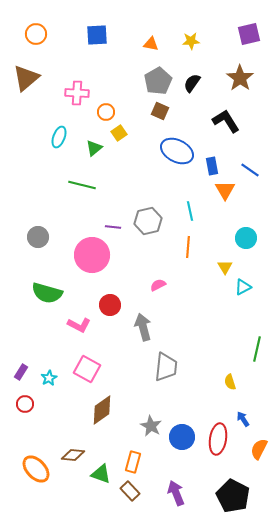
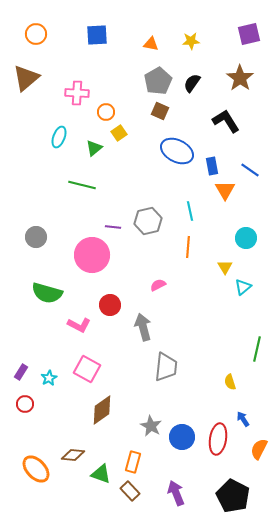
gray circle at (38, 237): moved 2 px left
cyan triangle at (243, 287): rotated 12 degrees counterclockwise
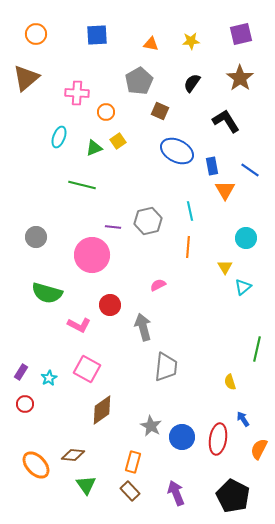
purple square at (249, 34): moved 8 px left
gray pentagon at (158, 81): moved 19 px left
yellow square at (119, 133): moved 1 px left, 8 px down
green triangle at (94, 148): rotated 18 degrees clockwise
orange ellipse at (36, 469): moved 4 px up
green triangle at (101, 474): moved 15 px left, 11 px down; rotated 35 degrees clockwise
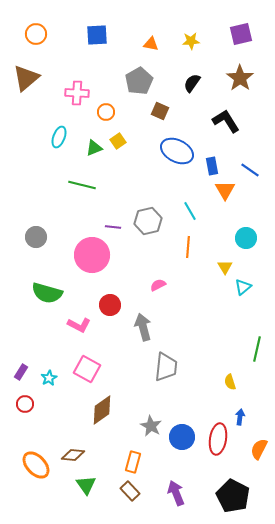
cyan line at (190, 211): rotated 18 degrees counterclockwise
blue arrow at (243, 419): moved 3 px left, 2 px up; rotated 42 degrees clockwise
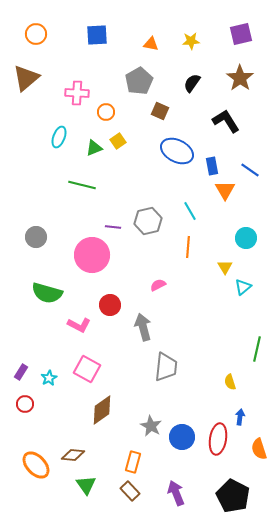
orange semicircle at (259, 449): rotated 45 degrees counterclockwise
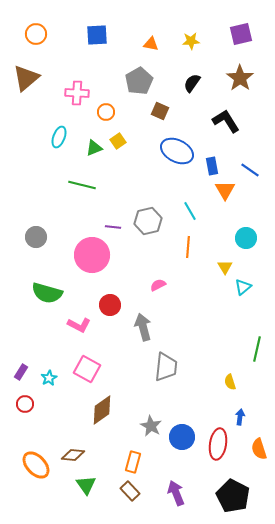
red ellipse at (218, 439): moved 5 px down
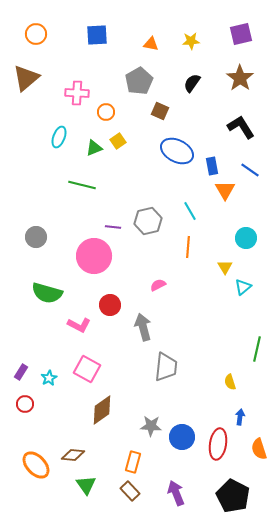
black L-shape at (226, 121): moved 15 px right, 6 px down
pink circle at (92, 255): moved 2 px right, 1 px down
gray star at (151, 426): rotated 25 degrees counterclockwise
